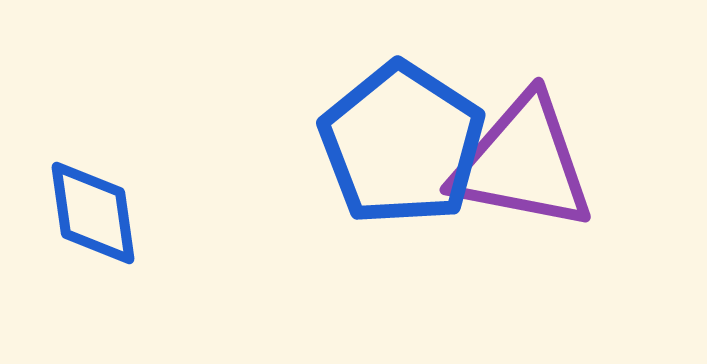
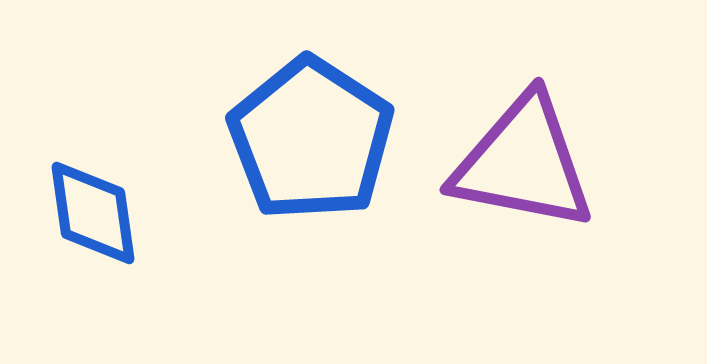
blue pentagon: moved 91 px left, 5 px up
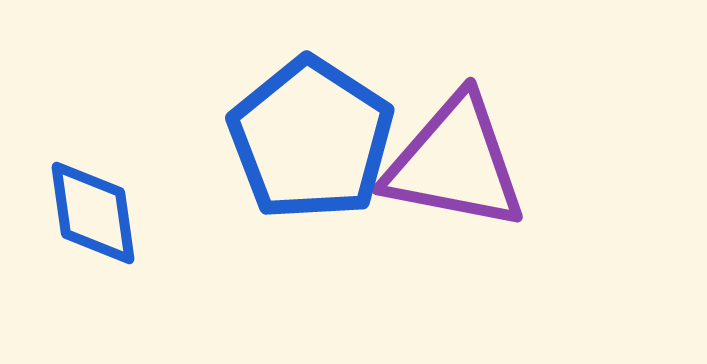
purple triangle: moved 68 px left
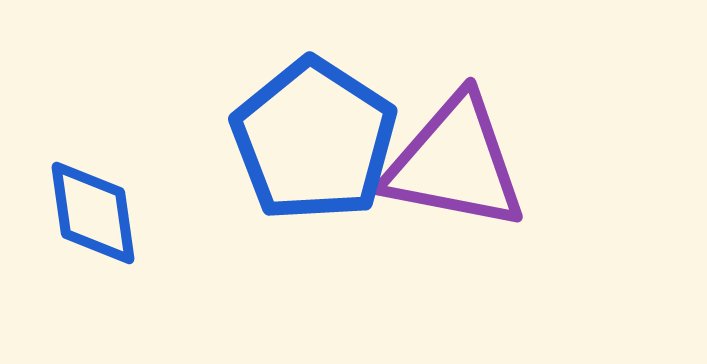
blue pentagon: moved 3 px right, 1 px down
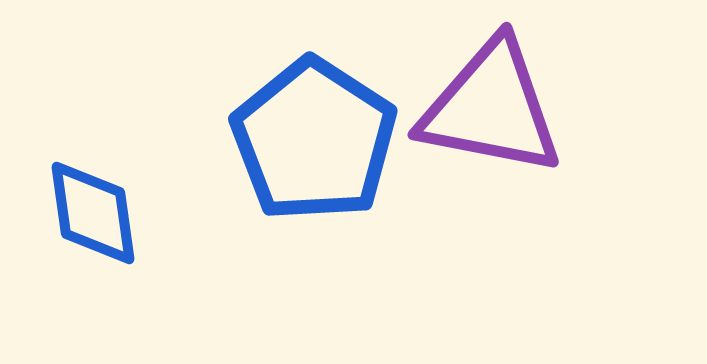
purple triangle: moved 36 px right, 55 px up
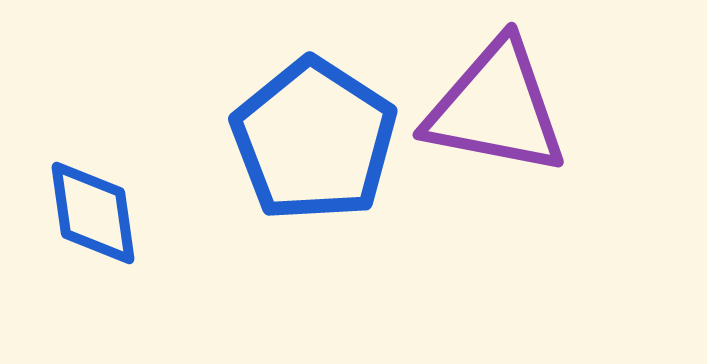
purple triangle: moved 5 px right
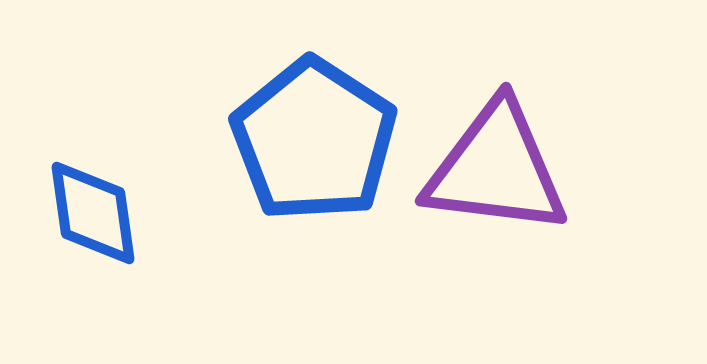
purple triangle: moved 61 px down; rotated 4 degrees counterclockwise
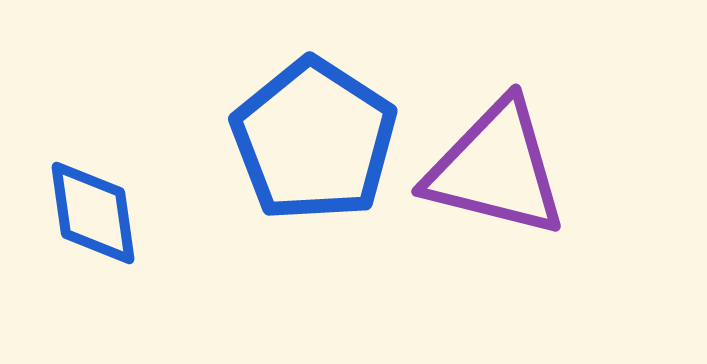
purple triangle: rotated 7 degrees clockwise
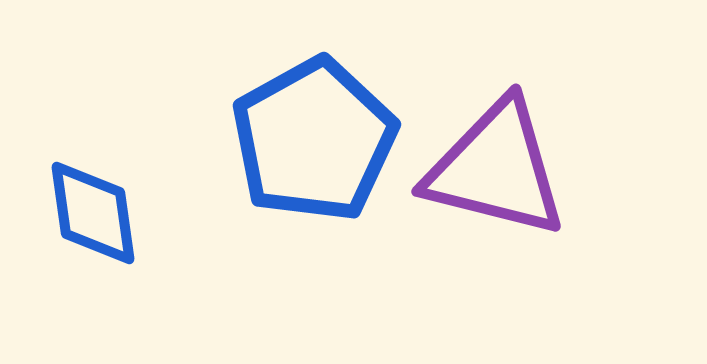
blue pentagon: rotated 10 degrees clockwise
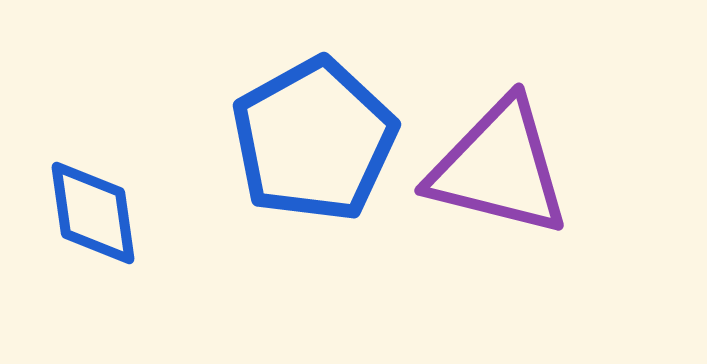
purple triangle: moved 3 px right, 1 px up
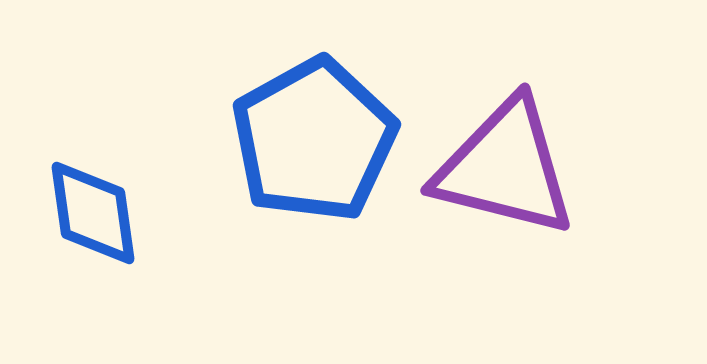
purple triangle: moved 6 px right
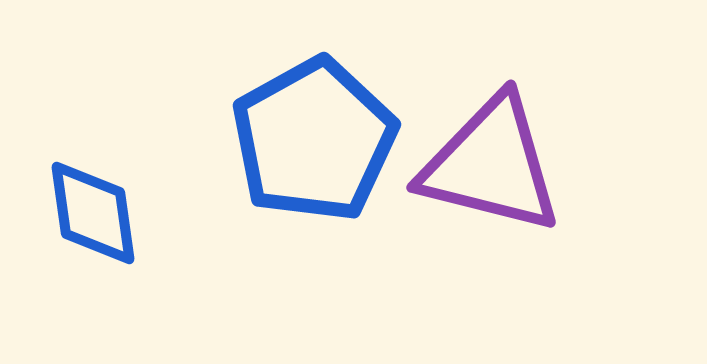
purple triangle: moved 14 px left, 3 px up
